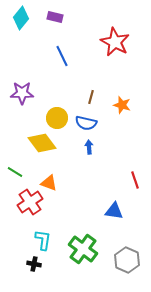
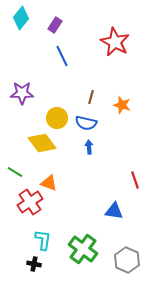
purple rectangle: moved 8 px down; rotated 70 degrees counterclockwise
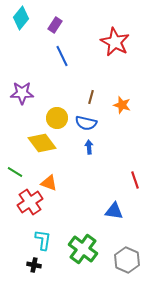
black cross: moved 1 px down
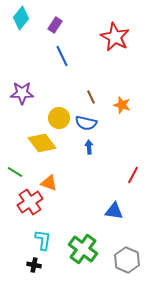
red star: moved 5 px up
brown line: rotated 40 degrees counterclockwise
yellow circle: moved 2 px right
red line: moved 2 px left, 5 px up; rotated 48 degrees clockwise
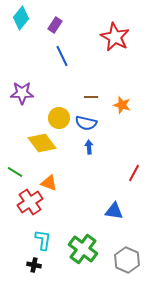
brown line: rotated 64 degrees counterclockwise
red line: moved 1 px right, 2 px up
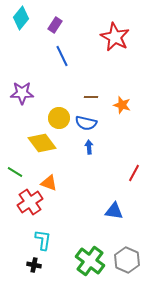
green cross: moved 7 px right, 12 px down
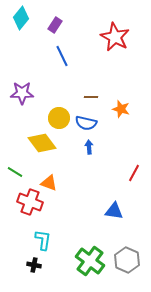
orange star: moved 1 px left, 4 px down
red cross: rotated 35 degrees counterclockwise
